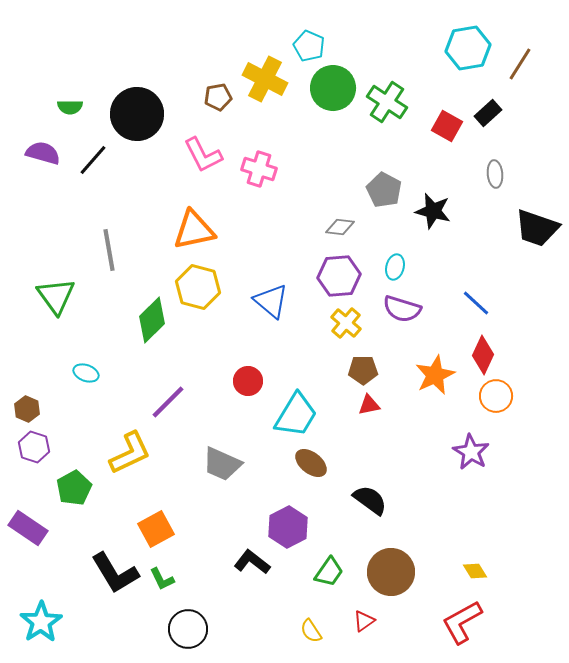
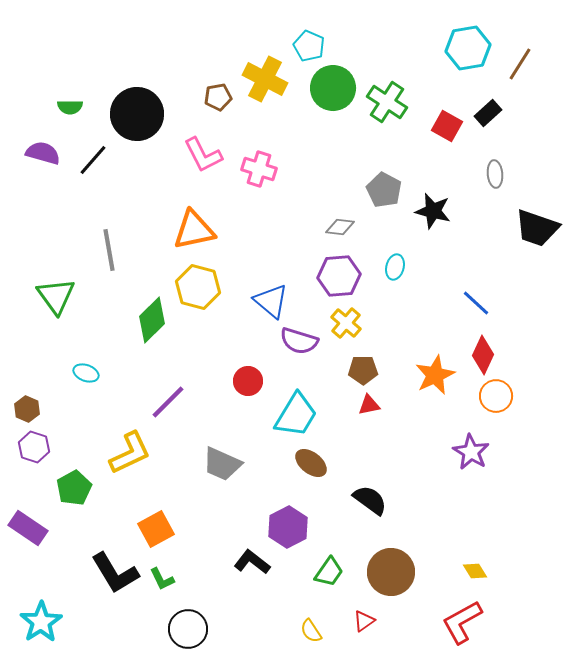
purple semicircle at (402, 309): moved 103 px left, 32 px down
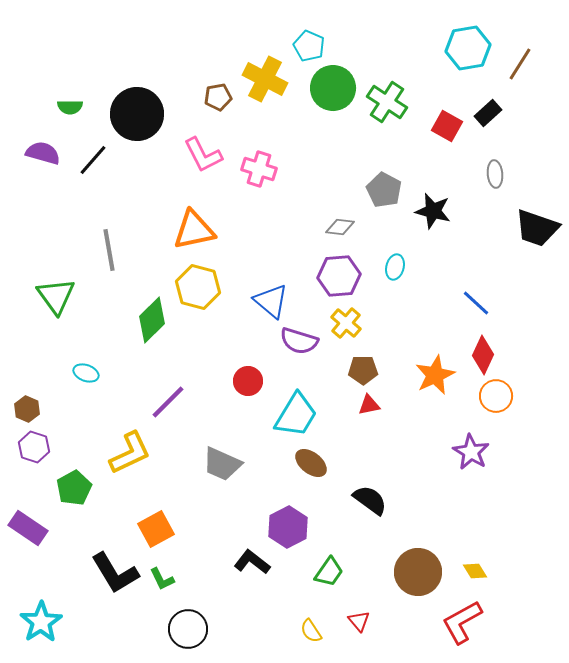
brown circle at (391, 572): moved 27 px right
red triangle at (364, 621): moved 5 px left; rotated 35 degrees counterclockwise
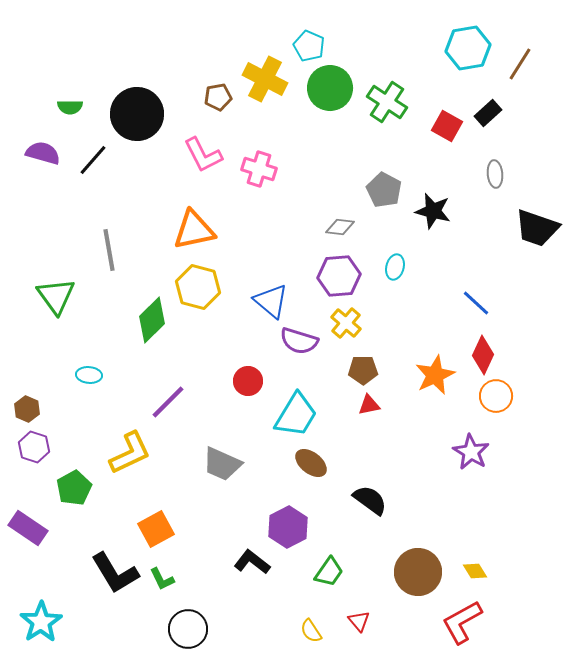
green circle at (333, 88): moved 3 px left
cyan ellipse at (86, 373): moved 3 px right, 2 px down; rotated 15 degrees counterclockwise
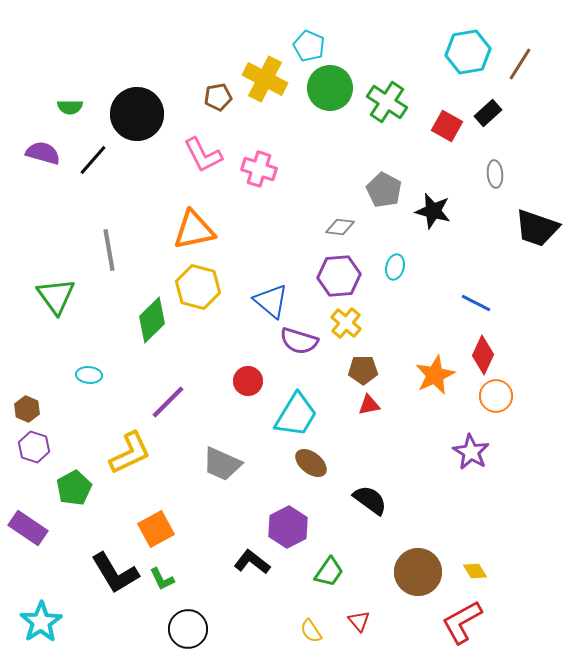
cyan hexagon at (468, 48): moved 4 px down
blue line at (476, 303): rotated 16 degrees counterclockwise
